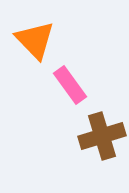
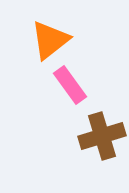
orange triangle: moved 15 px right; rotated 36 degrees clockwise
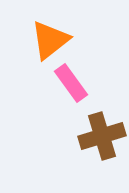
pink rectangle: moved 1 px right, 2 px up
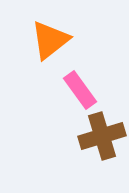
pink rectangle: moved 9 px right, 7 px down
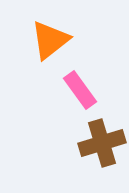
brown cross: moved 7 px down
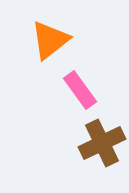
brown cross: rotated 9 degrees counterclockwise
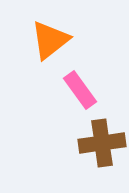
brown cross: rotated 18 degrees clockwise
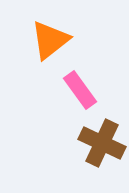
brown cross: rotated 33 degrees clockwise
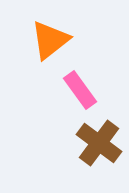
brown cross: moved 3 px left; rotated 12 degrees clockwise
